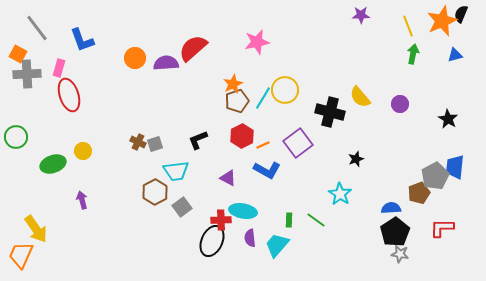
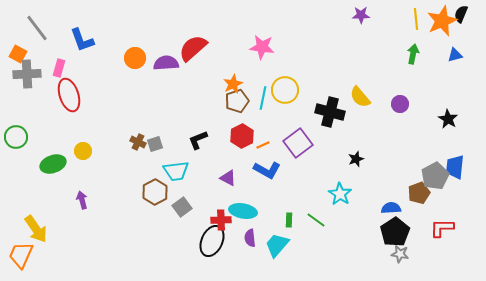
yellow line at (408, 26): moved 8 px right, 7 px up; rotated 15 degrees clockwise
pink star at (257, 42): moved 5 px right, 5 px down; rotated 20 degrees clockwise
cyan line at (263, 98): rotated 20 degrees counterclockwise
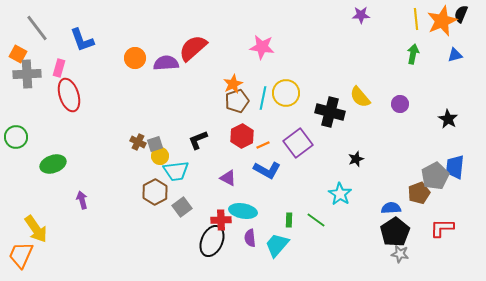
yellow circle at (285, 90): moved 1 px right, 3 px down
yellow circle at (83, 151): moved 77 px right, 5 px down
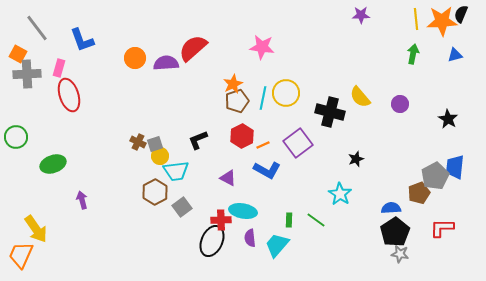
orange star at (442, 21): rotated 20 degrees clockwise
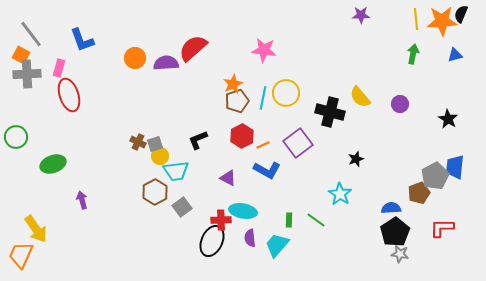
gray line at (37, 28): moved 6 px left, 6 px down
pink star at (262, 47): moved 2 px right, 3 px down
orange square at (18, 54): moved 3 px right, 1 px down
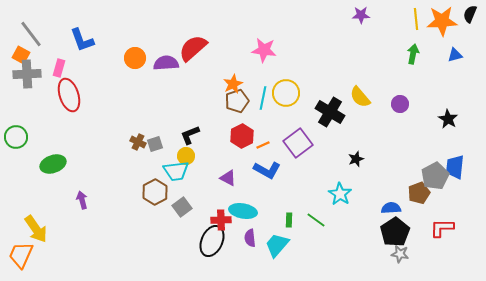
black semicircle at (461, 14): moved 9 px right
black cross at (330, 112): rotated 16 degrees clockwise
black L-shape at (198, 140): moved 8 px left, 5 px up
yellow circle at (160, 156): moved 26 px right
